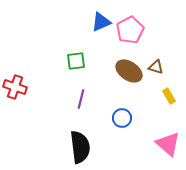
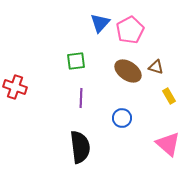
blue triangle: moved 1 px left, 1 px down; rotated 25 degrees counterclockwise
brown ellipse: moved 1 px left
purple line: moved 1 px up; rotated 12 degrees counterclockwise
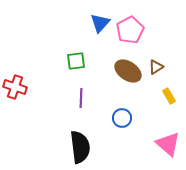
brown triangle: rotated 49 degrees counterclockwise
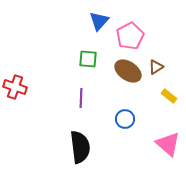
blue triangle: moved 1 px left, 2 px up
pink pentagon: moved 6 px down
green square: moved 12 px right, 2 px up; rotated 12 degrees clockwise
yellow rectangle: rotated 21 degrees counterclockwise
blue circle: moved 3 px right, 1 px down
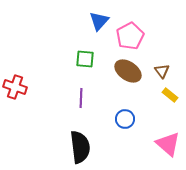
green square: moved 3 px left
brown triangle: moved 6 px right, 4 px down; rotated 35 degrees counterclockwise
yellow rectangle: moved 1 px right, 1 px up
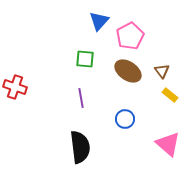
purple line: rotated 12 degrees counterclockwise
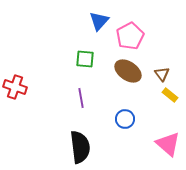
brown triangle: moved 3 px down
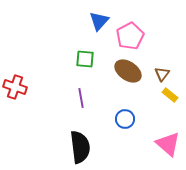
brown triangle: rotated 14 degrees clockwise
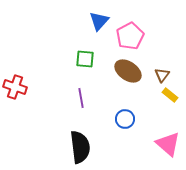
brown triangle: moved 1 px down
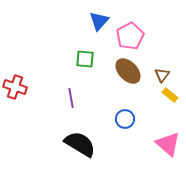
brown ellipse: rotated 12 degrees clockwise
purple line: moved 10 px left
black semicircle: moved 3 px up; rotated 52 degrees counterclockwise
